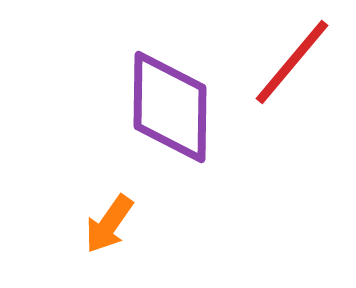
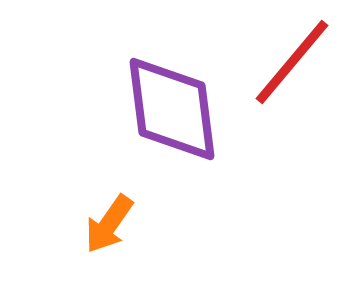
purple diamond: moved 2 px right, 2 px down; rotated 8 degrees counterclockwise
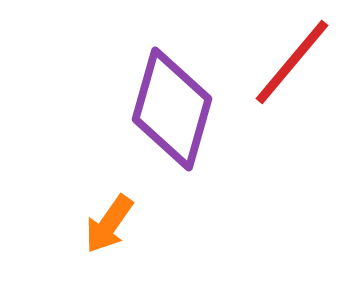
purple diamond: rotated 23 degrees clockwise
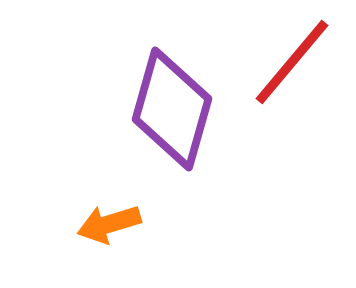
orange arrow: rotated 38 degrees clockwise
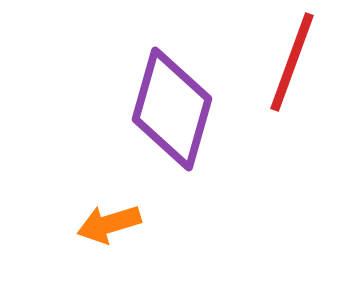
red line: rotated 20 degrees counterclockwise
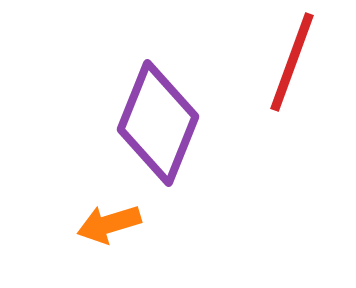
purple diamond: moved 14 px left, 14 px down; rotated 6 degrees clockwise
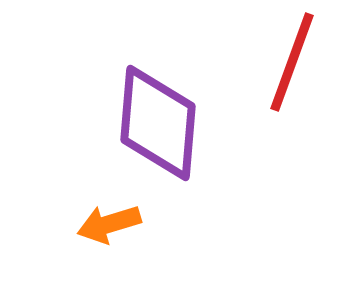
purple diamond: rotated 17 degrees counterclockwise
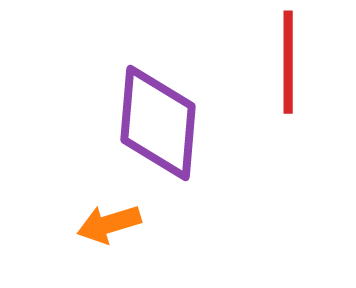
red line: moved 4 px left; rotated 20 degrees counterclockwise
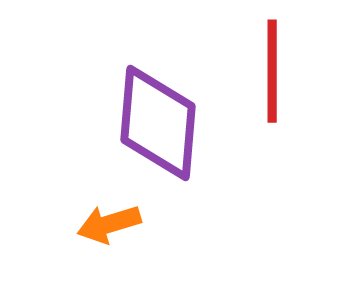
red line: moved 16 px left, 9 px down
